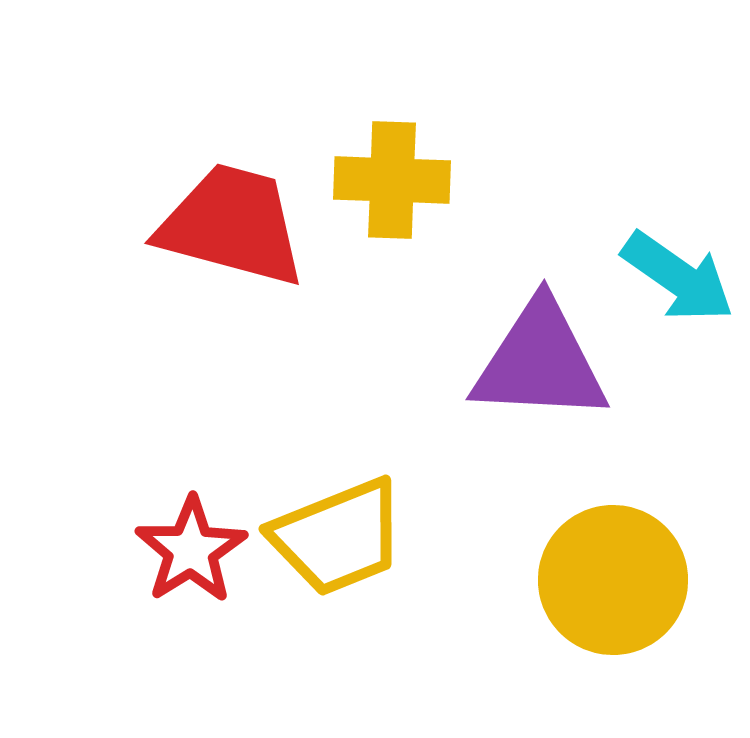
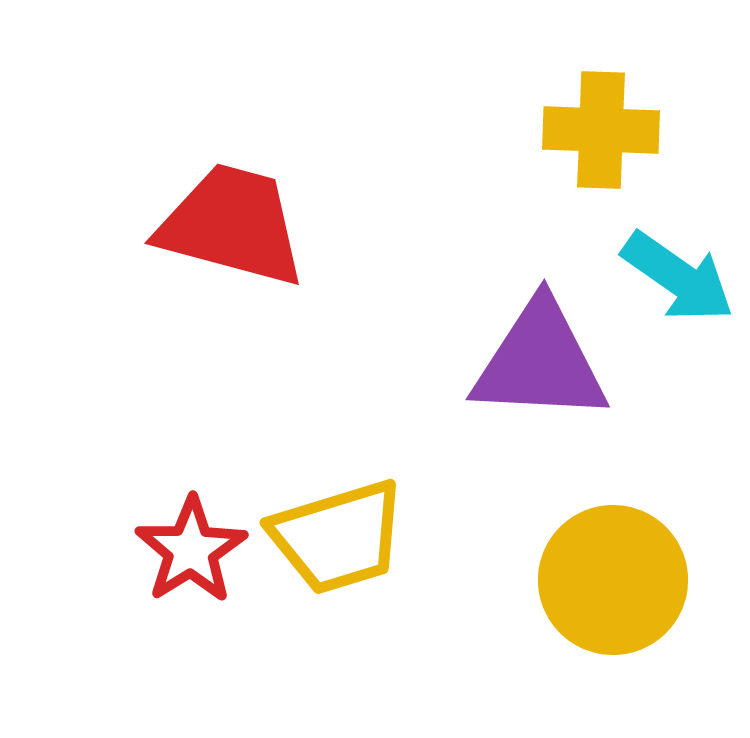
yellow cross: moved 209 px right, 50 px up
yellow trapezoid: rotated 5 degrees clockwise
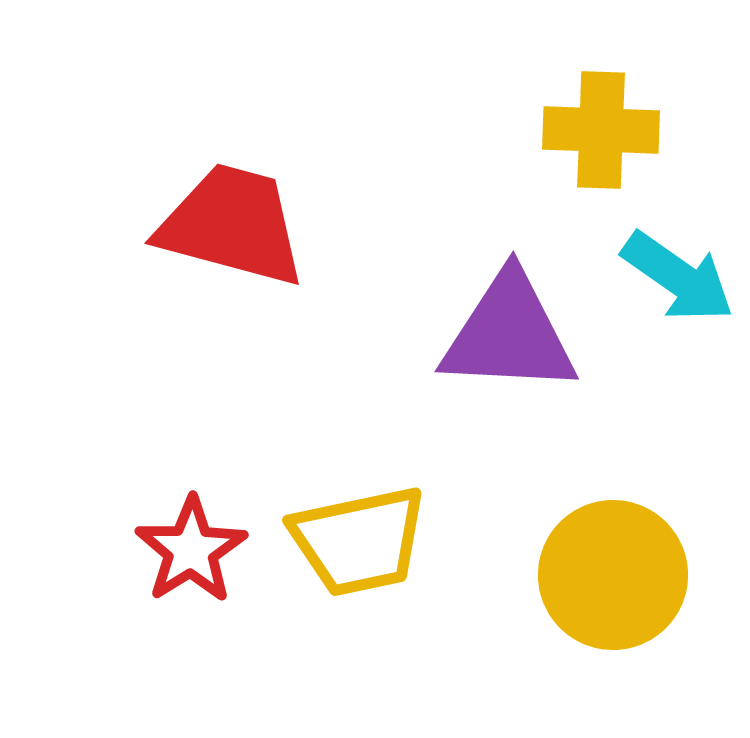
purple triangle: moved 31 px left, 28 px up
yellow trapezoid: moved 21 px right, 4 px down; rotated 5 degrees clockwise
yellow circle: moved 5 px up
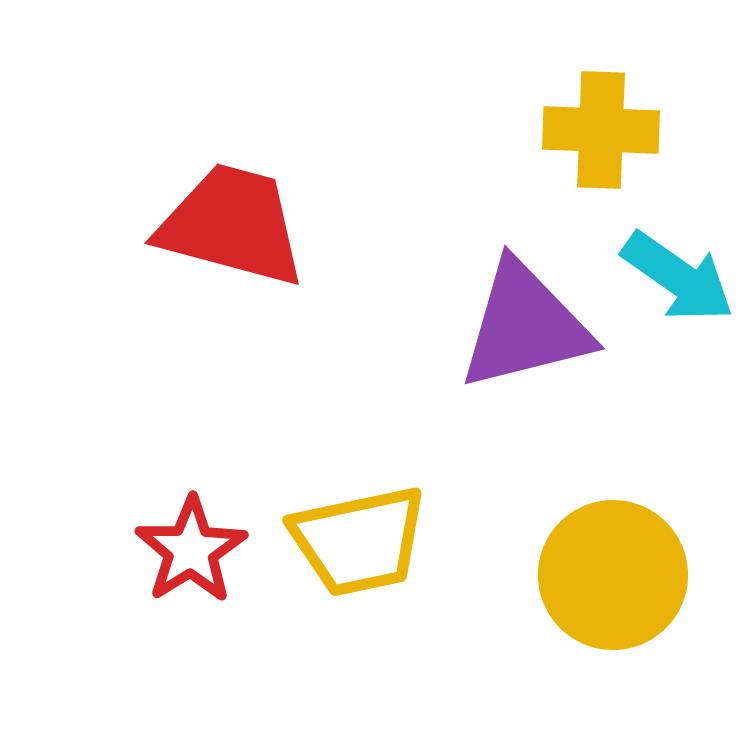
purple triangle: moved 16 px right, 8 px up; rotated 17 degrees counterclockwise
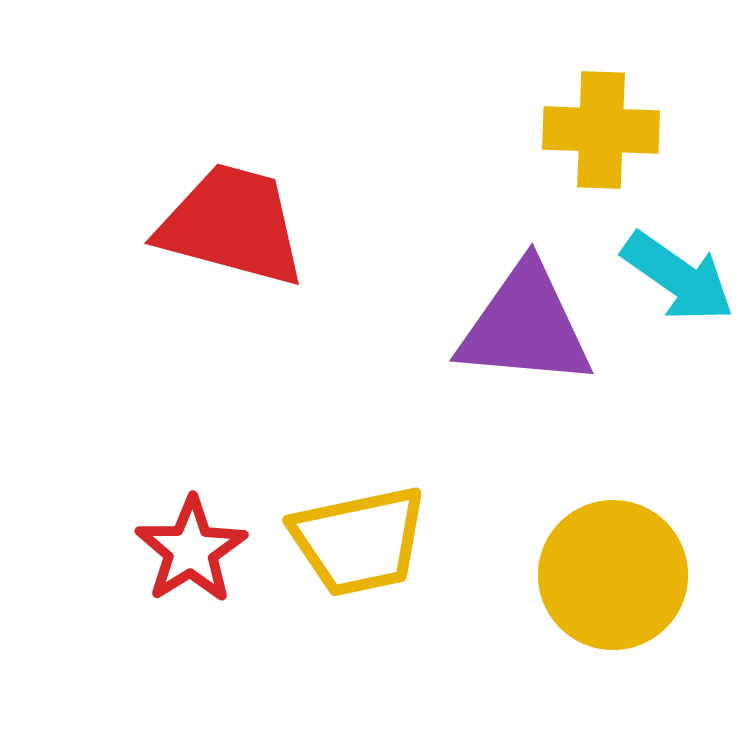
purple triangle: rotated 19 degrees clockwise
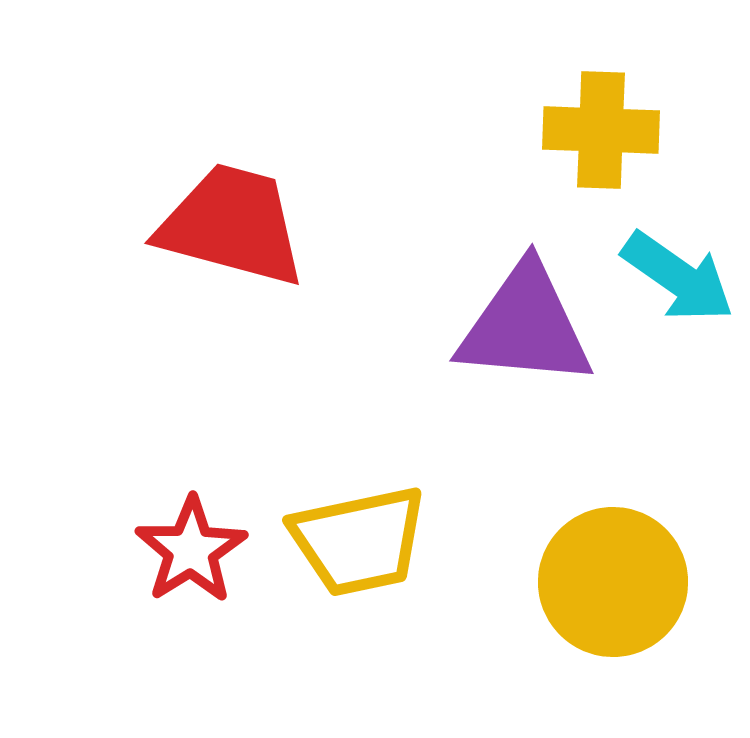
yellow circle: moved 7 px down
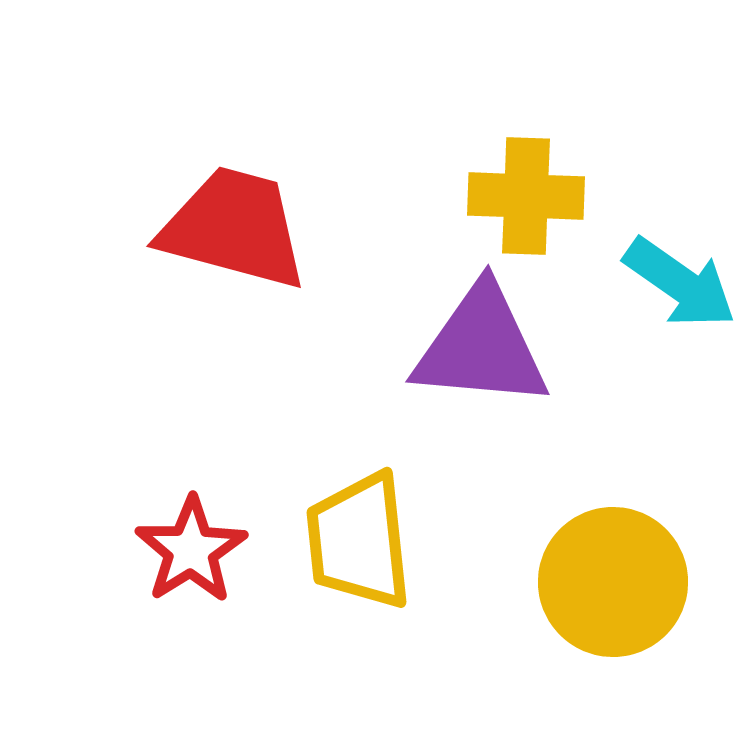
yellow cross: moved 75 px left, 66 px down
red trapezoid: moved 2 px right, 3 px down
cyan arrow: moved 2 px right, 6 px down
purple triangle: moved 44 px left, 21 px down
yellow trapezoid: rotated 96 degrees clockwise
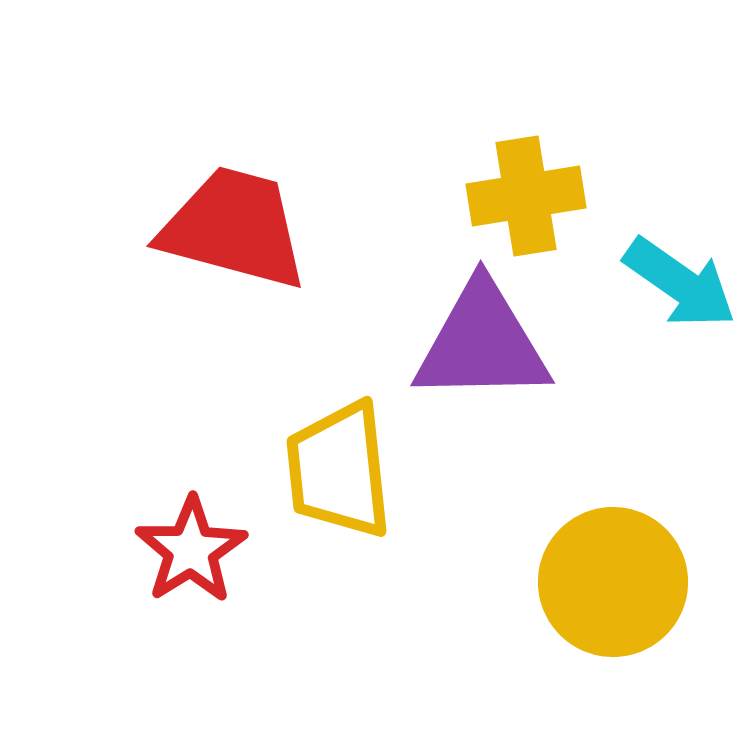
yellow cross: rotated 11 degrees counterclockwise
purple triangle: moved 1 px right, 4 px up; rotated 6 degrees counterclockwise
yellow trapezoid: moved 20 px left, 71 px up
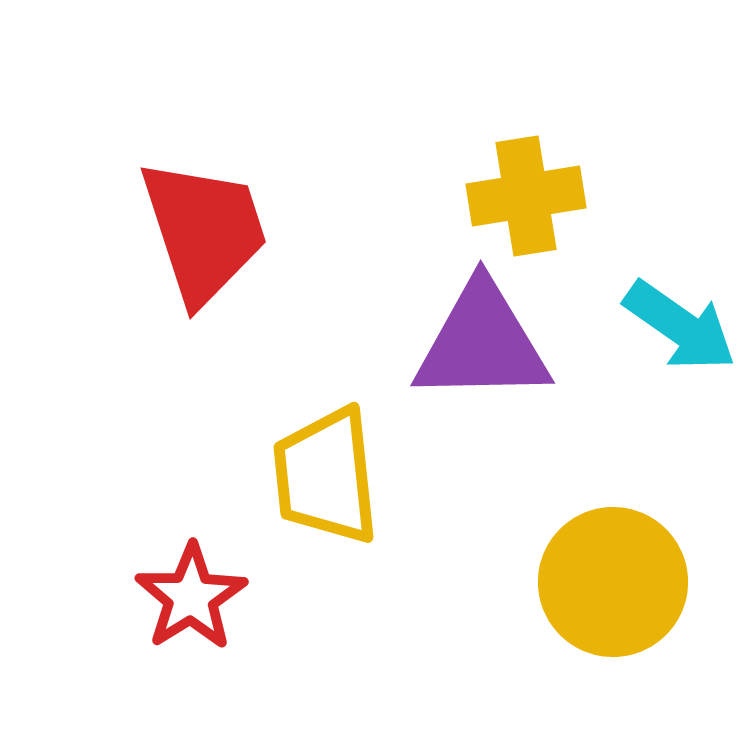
red trapezoid: moved 30 px left, 3 px down; rotated 57 degrees clockwise
cyan arrow: moved 43 px down
yellow trapezoid: moved 13 px left, 6 px down
red star: moved 47 px down
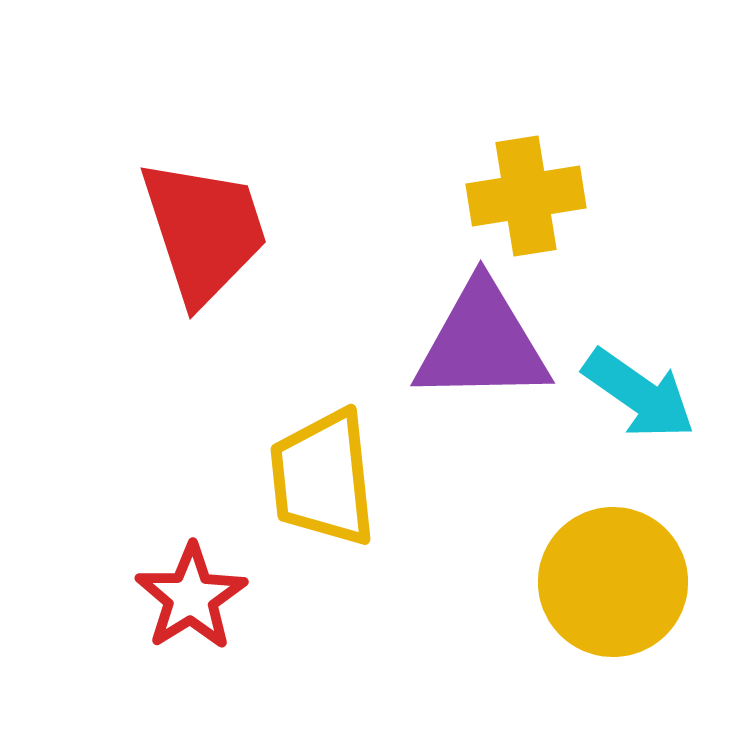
cyan arrow: moved 41 px left, 68 px down
yellow trapezoid: moved 3 px left, 2 px down
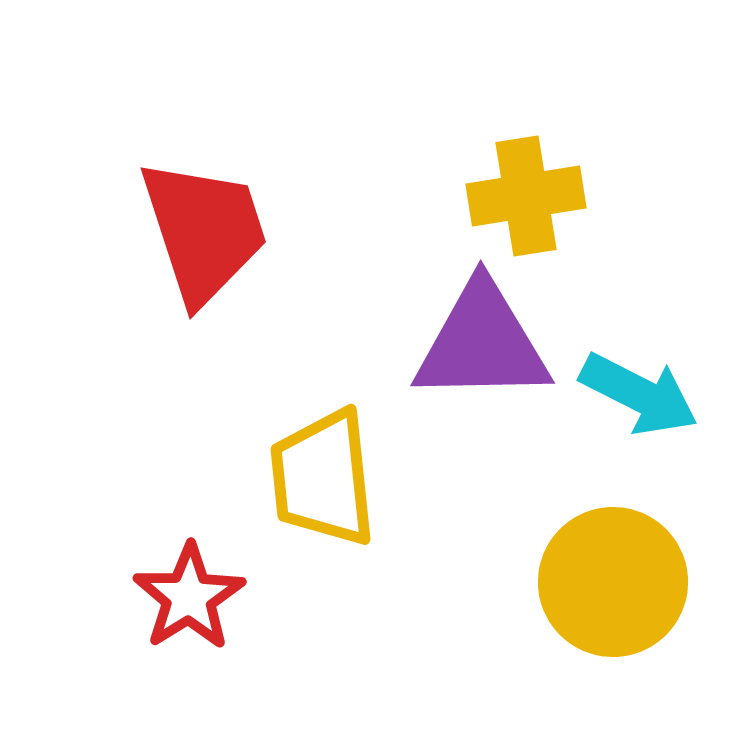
cyan arrow: rotated 8 degrees counterclockwise
red star: moved 2 px left
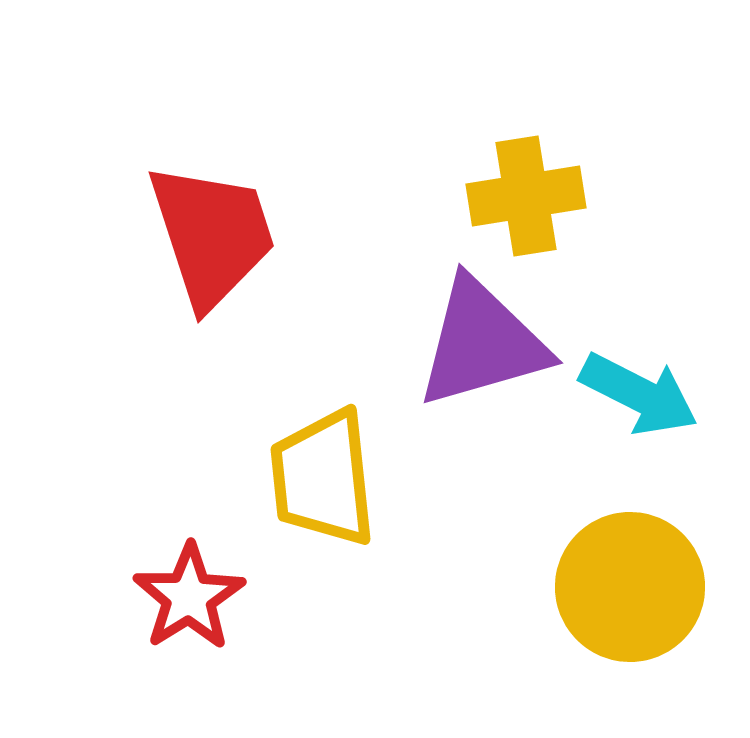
red trapezoid: moved 8 px right, 4 px down
purple triangle: rotated 15 degrees counterclockwise
yellow circle: moved 17 px right, 5 px down
